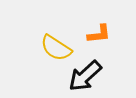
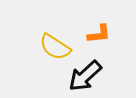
yellow semicircle: moved 1 px left, 1 px up
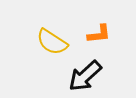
yellow semicircle: moved 3 px left, 5 px up
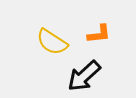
black arrow: moved 1 px left
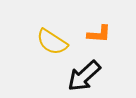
orange L-shape: rotated 10 degrees clockwise
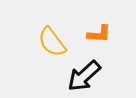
yellow semicircle: rotated 20 degrees clockwise
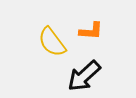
orange L-shape: moved 8 px left, 3 px up
